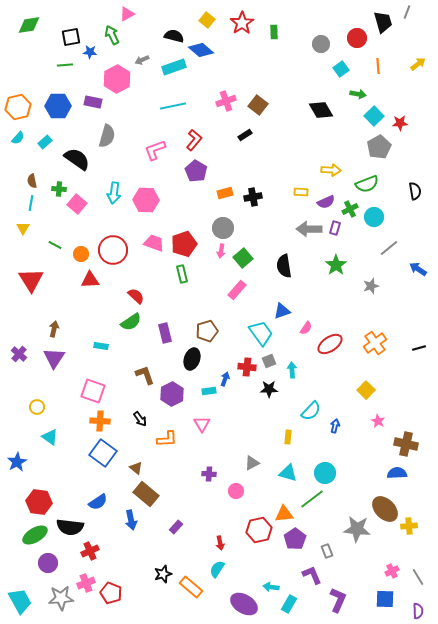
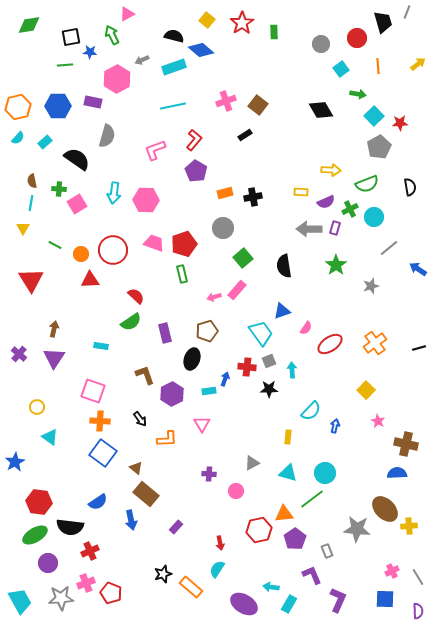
black semicircle at (415, 191): moved 5 px left, 4 px up
pink square at (77, 204): rotated 18 degrees clockwise
pink arrow at (221, 251): moved 7 px left, 46 px down; rotated 64 degrees clockwise
blue star at (17, 462): moved 2 px left
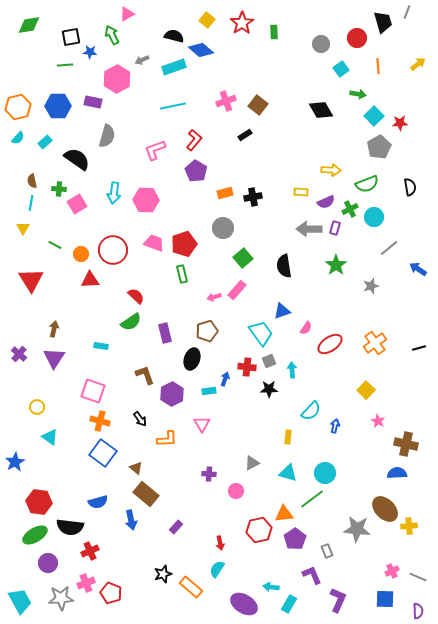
orange cross at (100, 421): rotated 12 degrees clockwise
blue semicircle at (98, 502): rotated 18 degrees clockwise
gray line at (418, 577): rotated 36 degrees counterclockwise
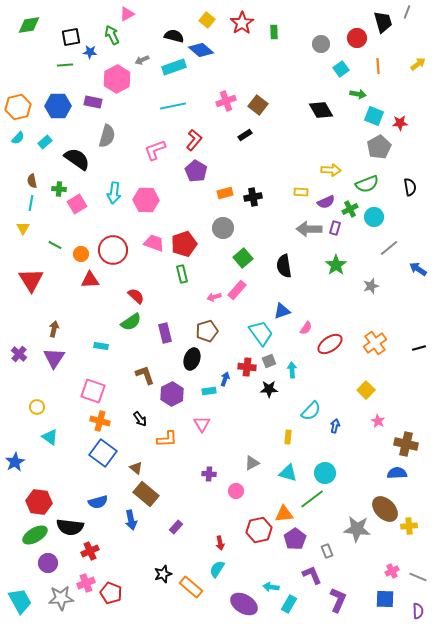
cyan square at (374, 116): rotated 24 degrees counterclockwise
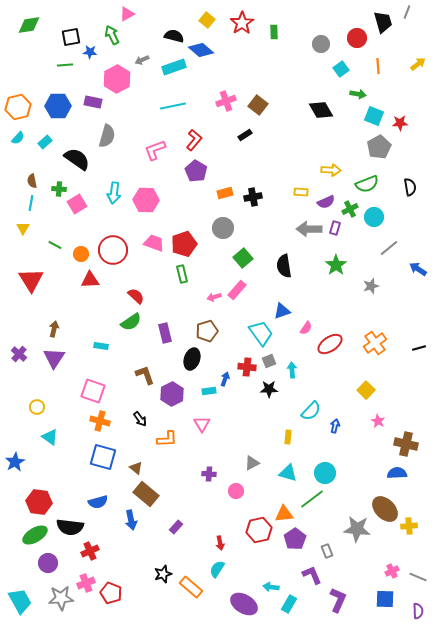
blue square at (103, 453): moved 4 px down; rotated 20 degrees counterclockwise
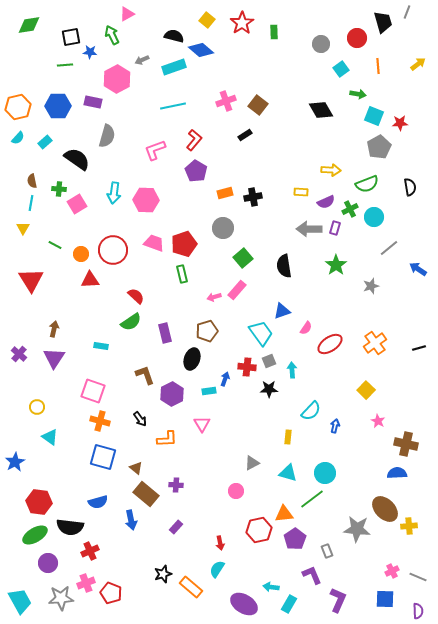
purple cross at (209, 474): moved 33 px left, 11 px down
